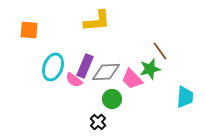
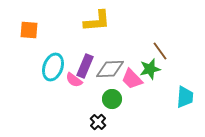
gray diamond: moved 4 px right, 3 px up
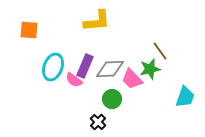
cyan trapezoid: rotated 15 degrees clockwise
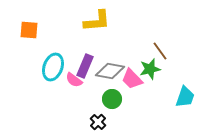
gray diamond: moved 2 px down; rotated 12 degrees clockwise
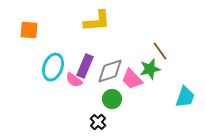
gray diamond: rotated 28 degrees counterclockwise
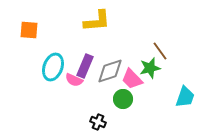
green star: moved 1 px up
pink semicircle: rotated 12 degrees counterclockwise
green circle: moved 11 px right
black cross: rotated 21 degrees counterclockwise
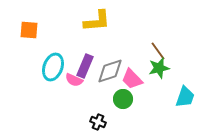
brown line: moved 2 px left
green star: moved 9 px right
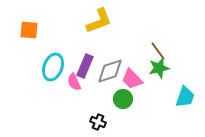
yellow L-shape: moved 2 px right; rotated 16 degrees counterclockwise
pink semicircle: moved 2 px down; rotated 42 degrees clockwise
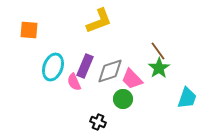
green star: rotated 20 degrees counterclockwise
cyan trapezoid: moved 2 px right, 1 px down
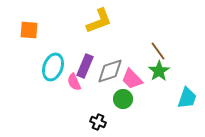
green star: moved 3 px down
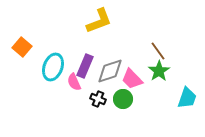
orange square: moved 7 px left, 17 px down; rotated 36 degrees clockwise
black cross: moved 23 px up
